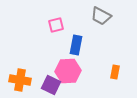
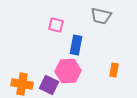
gray trapezoid: rotated 15 degrees counterclockwise
pink square: rotated 28 degrees clockwise
orange rectangle: moved 1 px left, 2 px up
orange cross: moved 2 px right, 4 px down
purple square: moved 2 px left
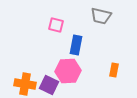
orange cross: moved 3 px right
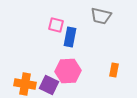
blue rectangle: moved 6 px left, 8 px up
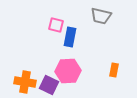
orange cross: moved 2 px up
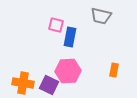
orange cross: moved 2 px left, 1 px down
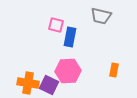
orange cross: moved 5 px right
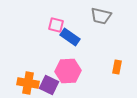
blue rectangle: rotated 66 degrees counterclockwise
orange rectangle: moved 3 px right, 3 px up
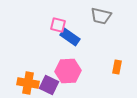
pink square: moved 2 px right
